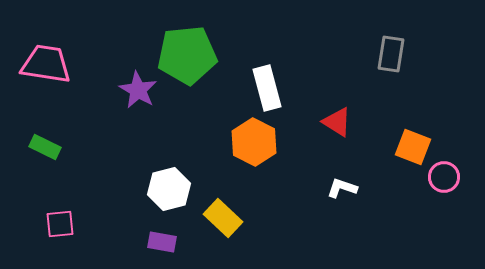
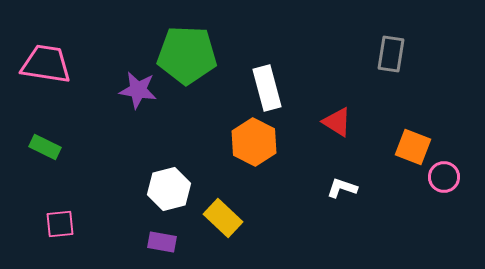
green pentagon: rotated 8 degrees clockwise
purple star: rotated 21 degrees counterclockwise
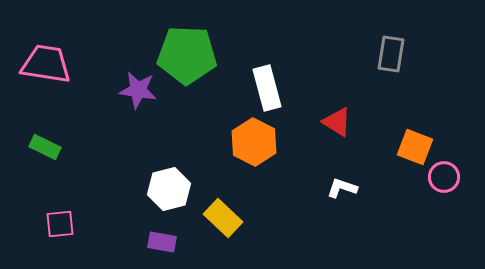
orange square: moved 2 px right
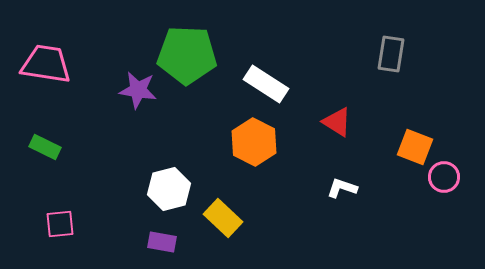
white rectangle: moved 1 px left, 4 px up; rotated 42 degrees counterclockwise
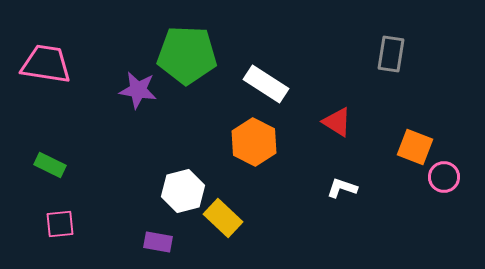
green rectangle: moved 5 px right, 18 px down
white hexagon: moved 14 px right, 2 px down
purple rectangle: moved 4 px left
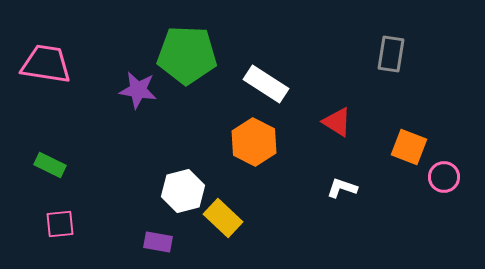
orange square: moved 6 px left
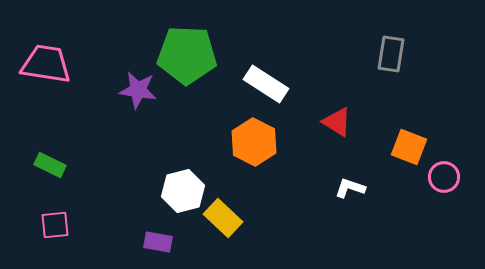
white L-shape: moved 8 px right
pink square: moved 5 px left, 1 px down
